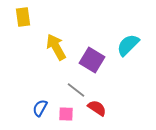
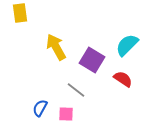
yellow rectangle: moved 3 px left, 4 px up
cyan semicircle: moved 1 px left
red semicircle: moved 26 px right, 29 px up
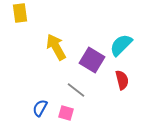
cyan semicircle: moved 6 px left
red semicircle: moved 1 px left, 1 px down; rotated 42 degrees clockwise
pink square: moved 1 px up; rotated 14 degrees clockwise
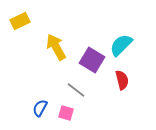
yellow rectangle: moved 8 px down; rotated 72 degrees clockwise
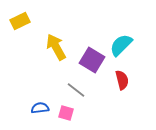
blue semicircle: rotated 54 degrees clockwise
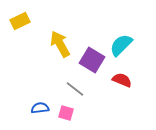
yellow arrow: moved 4 px right, 3 px up
red semicircle: rotated 54 degrees counterclockwise
gray line: moved 1 px left, 1 px up
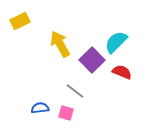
cyan semicircle: moved 5 px left, 3 px up
purple square: rotated 15 degrees clockwise
red semicircle: moved 8 px up
gray line: moved 2 px down
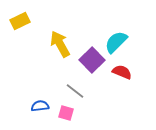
blue semicircle: moved 2 px up
